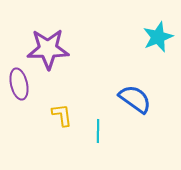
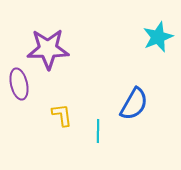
blue semicircle: moved 1 px left, 5 px down; rotated 84 degrees clockwise
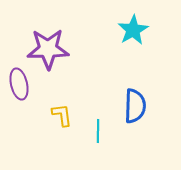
cyan star: moved 25 px left, 7 px up; rotated 8 degrees counterclockwise
blue semicircle: moved 1 px right, 2 px down; rotated 28 degrees counterclockwise
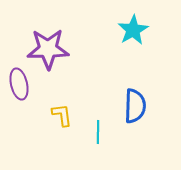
cyan line: moved 1 px down
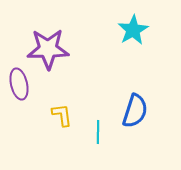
blue semicircle: moved 5 px down; rotated 16 degrees clockwise
